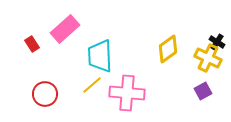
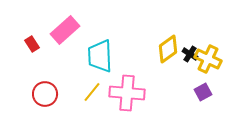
pink rectangle: moved 1 px down
black cross: moved 27 px left, 12 px down
yellow cross: moved 1 px down
yellow line: moved 7 px down; rotated 10 degrees counterclockwise
purple square: moved 1 px down
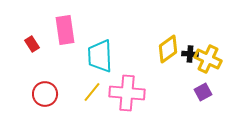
pink rectangle: rotated 56 degrees counterclockwise
black cross: rotated 28 degrees counterclockwise
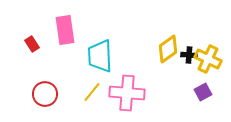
black cross: moved 1 px left, 1 px down
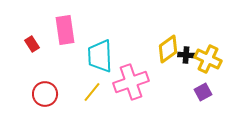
black cross: moved 3 px left
pink cross: moved 4 px right, 11 px up; rotated 24 degrees counterclockwise
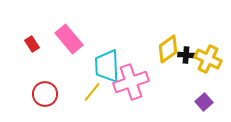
pink rectangle: moved 4 px right, 9 px down; rotated 32 degrees counterclockwise
cyan trapezoid: moved 7 px right, 10 px down
purple square: moved 1 px right, 10 px down; rotated 12 degrees counterclockwise
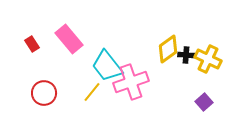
cyan trapezoid: rotated 36 degrees counterclockwise
red circle: moved 1 px left, 1 px up
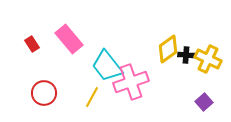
yellow line: moved 5 px down; rotated 10 degrees counterclockwise
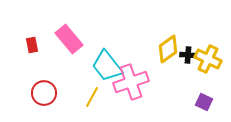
red rectangle: moved 1 px down; rotated 21 degrees clockwise
black cross: moved 2 px right
purple square: rotated 24 degrees counterclockwise
